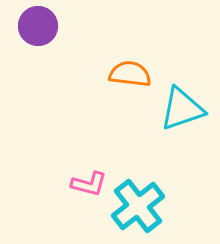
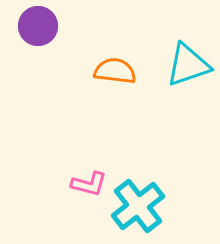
orange semicircle: moved 15 px left, 3 px up
cyan triangle: moved 6 px right, 44 px up
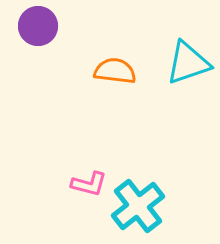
cyan triangle: moved 2 px up
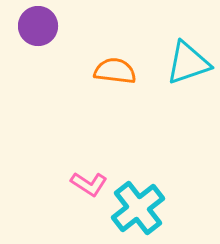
pink L-shape: rotated 18 degrees clockwise
cyan cross: moved 2 px down
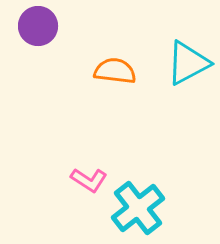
cyan triangle: rotated 9 degrees counterclockwise
pink L-shape: moved 4 px up
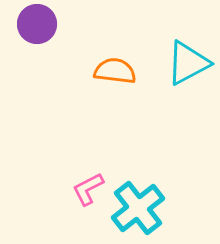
purple circle: moved 1 px left, 2 px up
pink L-shape: moved 1 px left, 9 px down; rotated 120 degrees clockwise
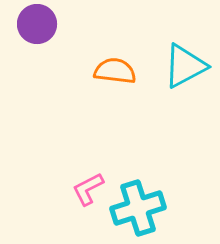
cyan triangle: moved 3 px left, 3 px down
cyan cross: rotated 20 degrees clockwise
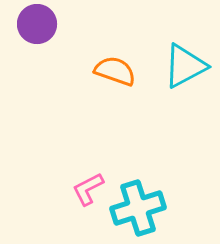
orange semicircle: rotated 12 degrees clockwise
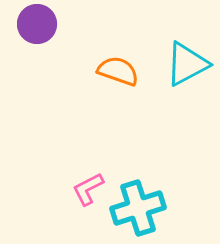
cyan triangle: moved 2 px right, 2 px up
orange semicircle: moved 3 px right
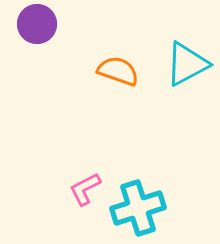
pink L-shape: moved 3 px left
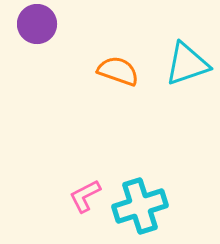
cyan triangle: rotated 9 degrees clockwise
pink L-shape: moved 7 px down
cyan cross: moved 2 px right, 2 px up
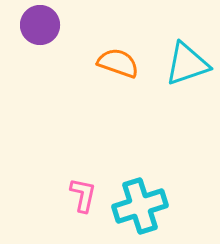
purple circle: moved 3 px right, 1 px down
orange semicircle: moved 8 px up
pink L-shape: moved 2 px left, 1 px up; rotated 129 degrees clockwise
